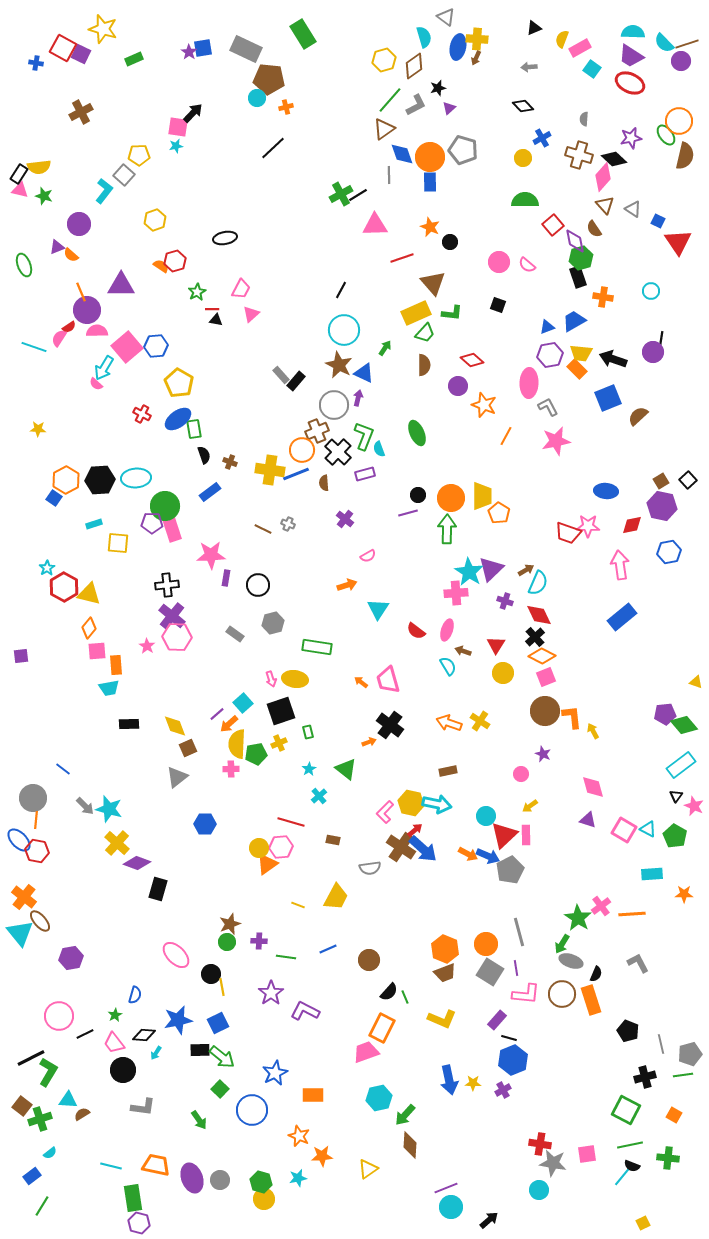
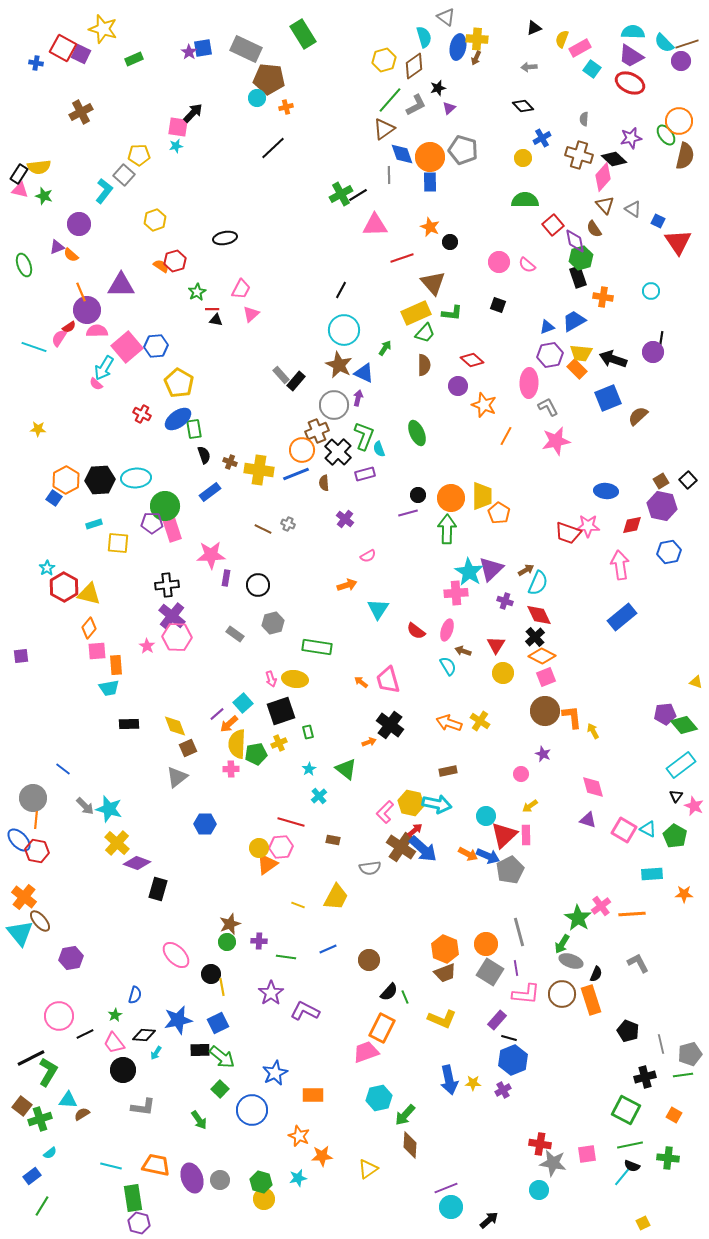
yellow cross at (270, 470): moved 11 px left
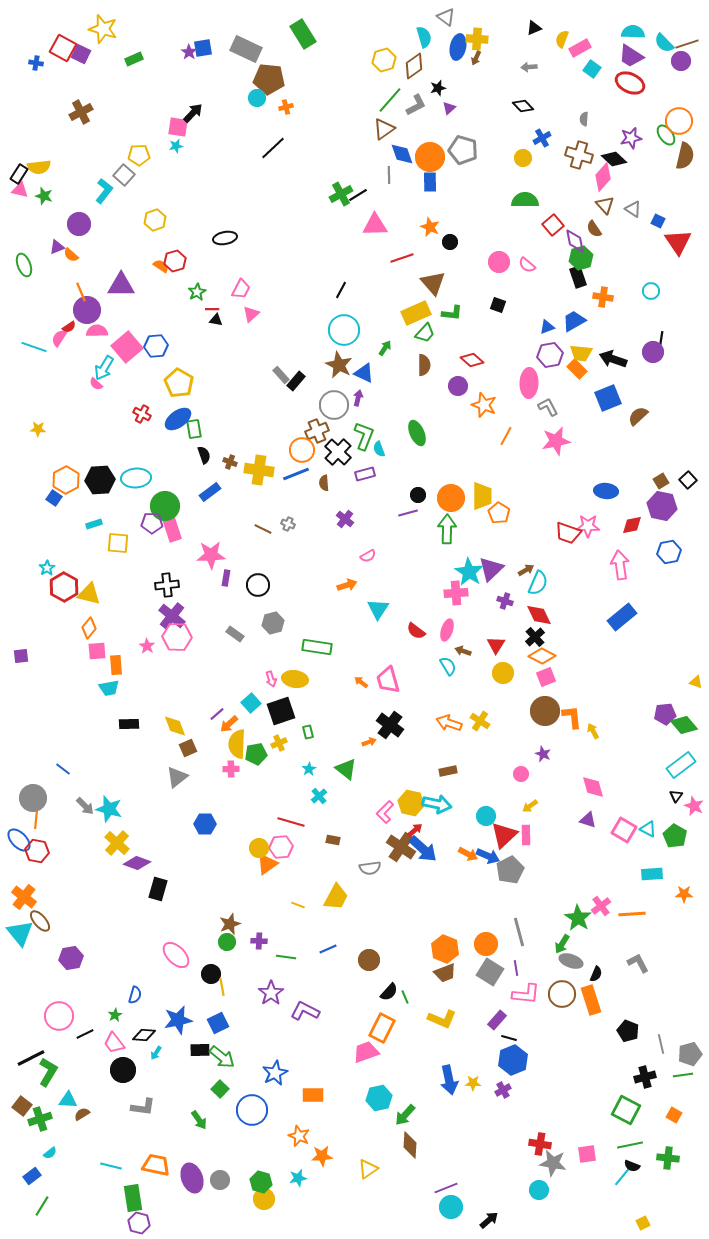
cyan square at (243, 703): moved 8 px right
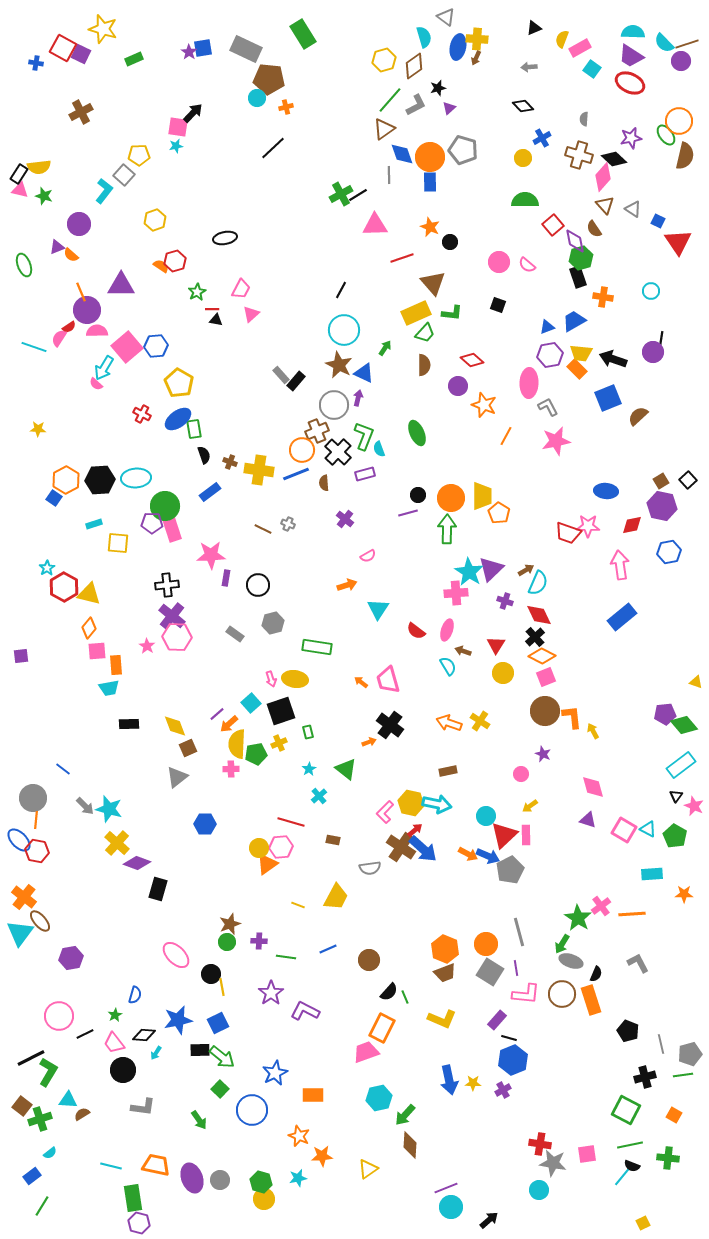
cyan triangle at (20, 933): rotated 16 degrees clockwise
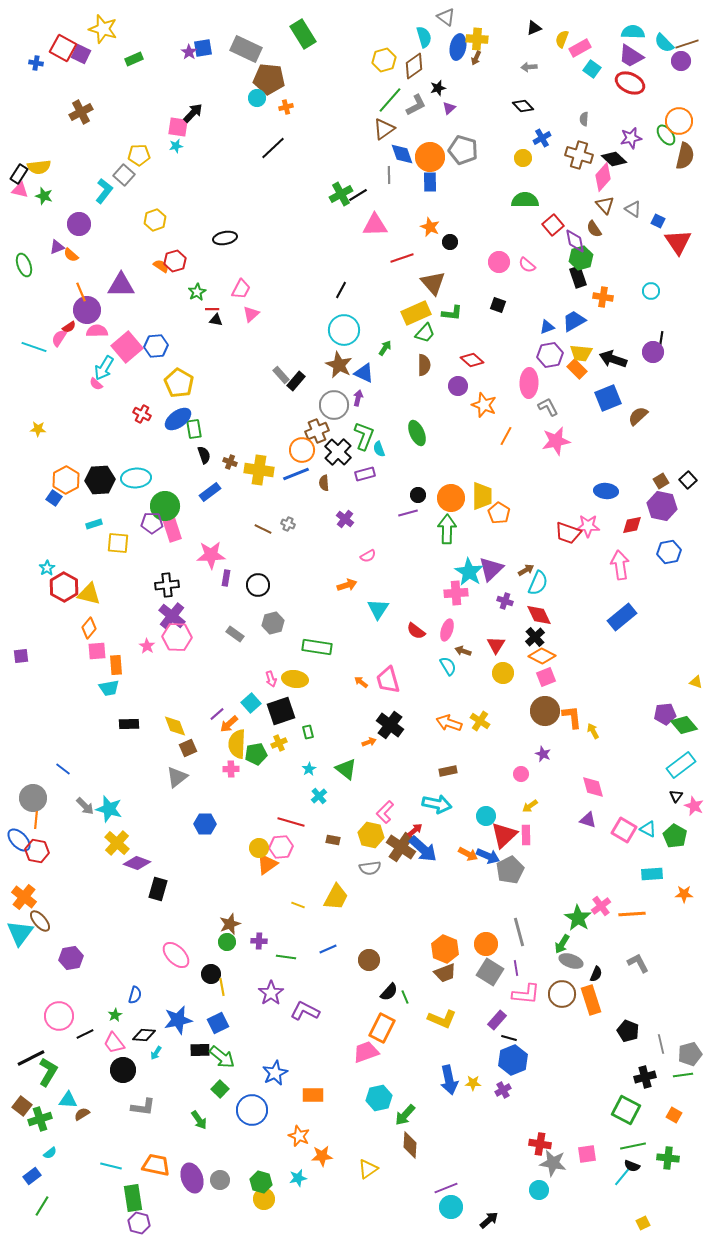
yellow hexagon at (411, 803): moved 40 px left, 32 px down
green line at (630, 1145): moved 3 px right, 1 px down
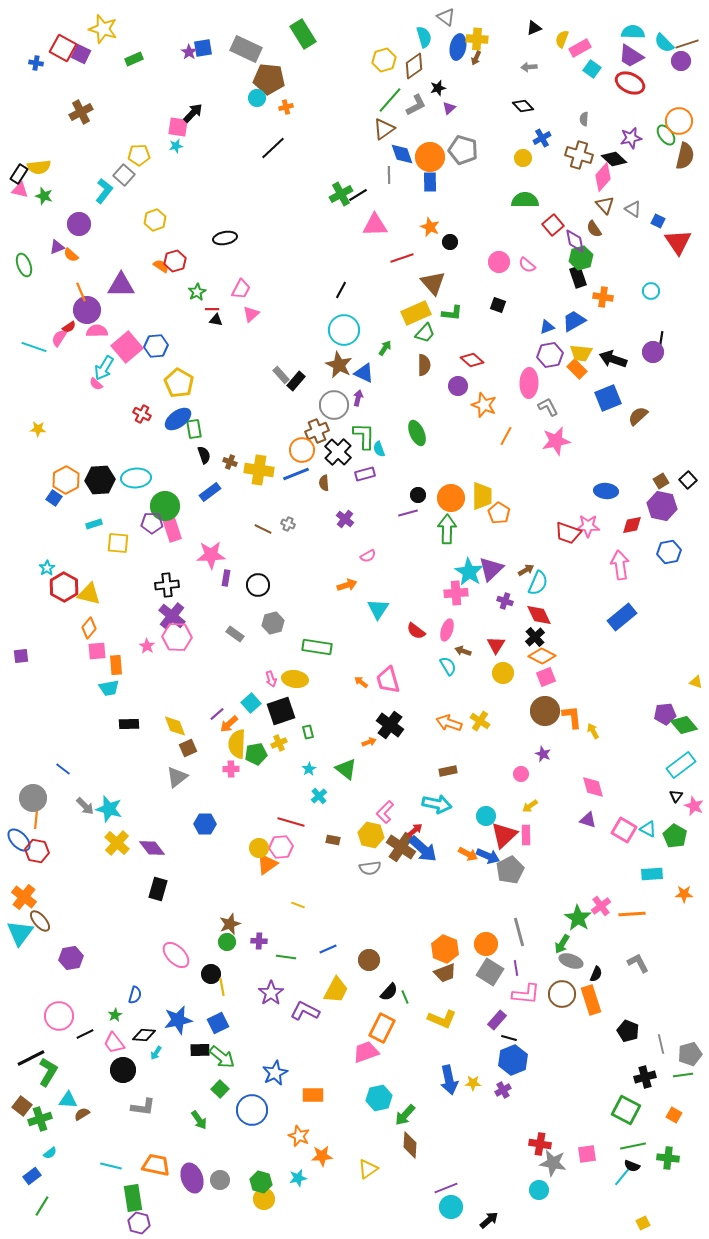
green L-shape at (364, 436): rotated 20 degrees counterclockwise
purple diamond at (137, 863): moved 15 px right, 15 px up; rotated 32 degrees clockwise
yellow trapezoid at (336, 897): moved 93 px down
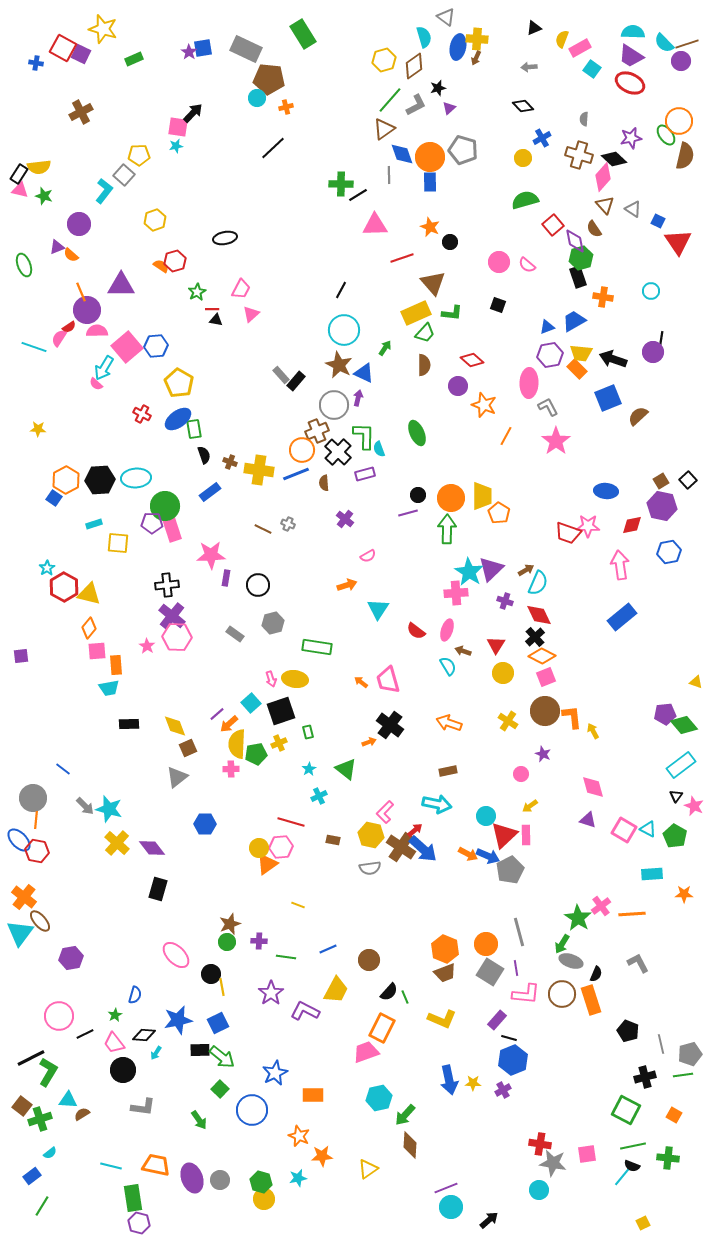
green cross at (341, 194): moved 10 px up; rotated 30 degrees clockwise
green semicircle at (525, 200): rotated 16 degrees counterclockwise
pink star at (556, 441): rotated 24 degrees counterclockwise
yellow cross at (480, 721): moved 28 px right
cyan cross at (319, 796): rotated 14 degrees clockwise
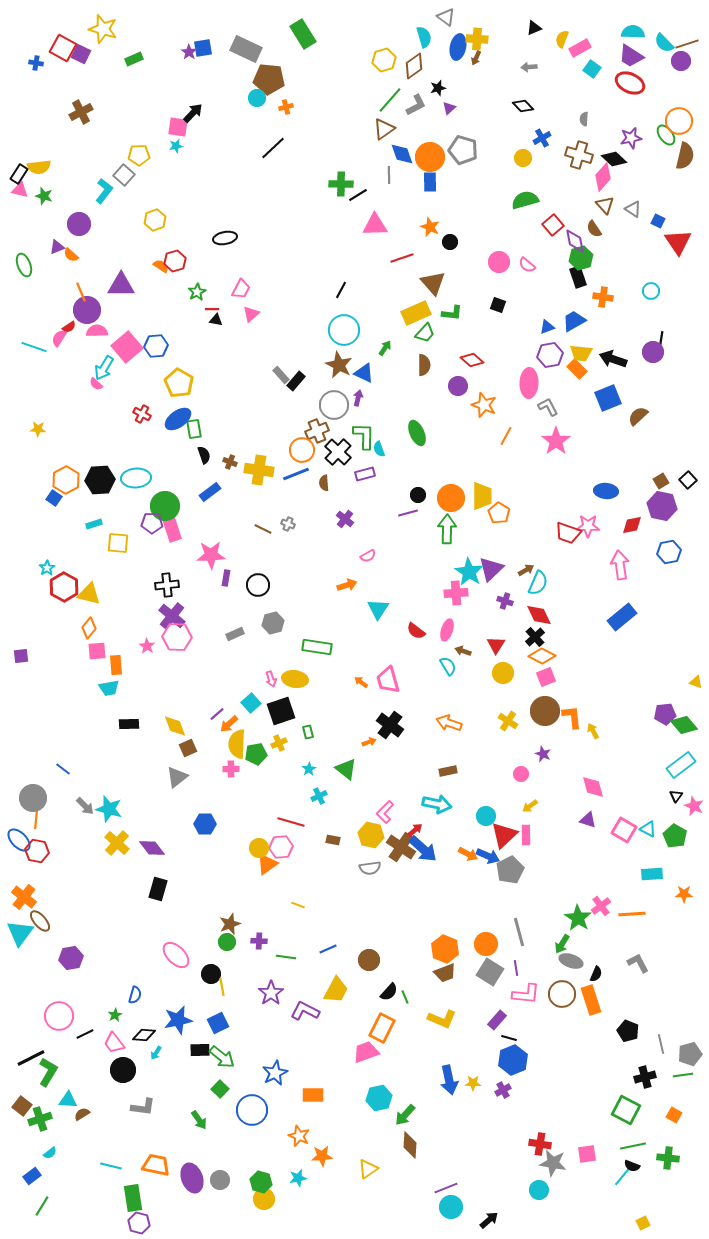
gray rectangle at (235, 634): rotated 60 degrees counterclockwise
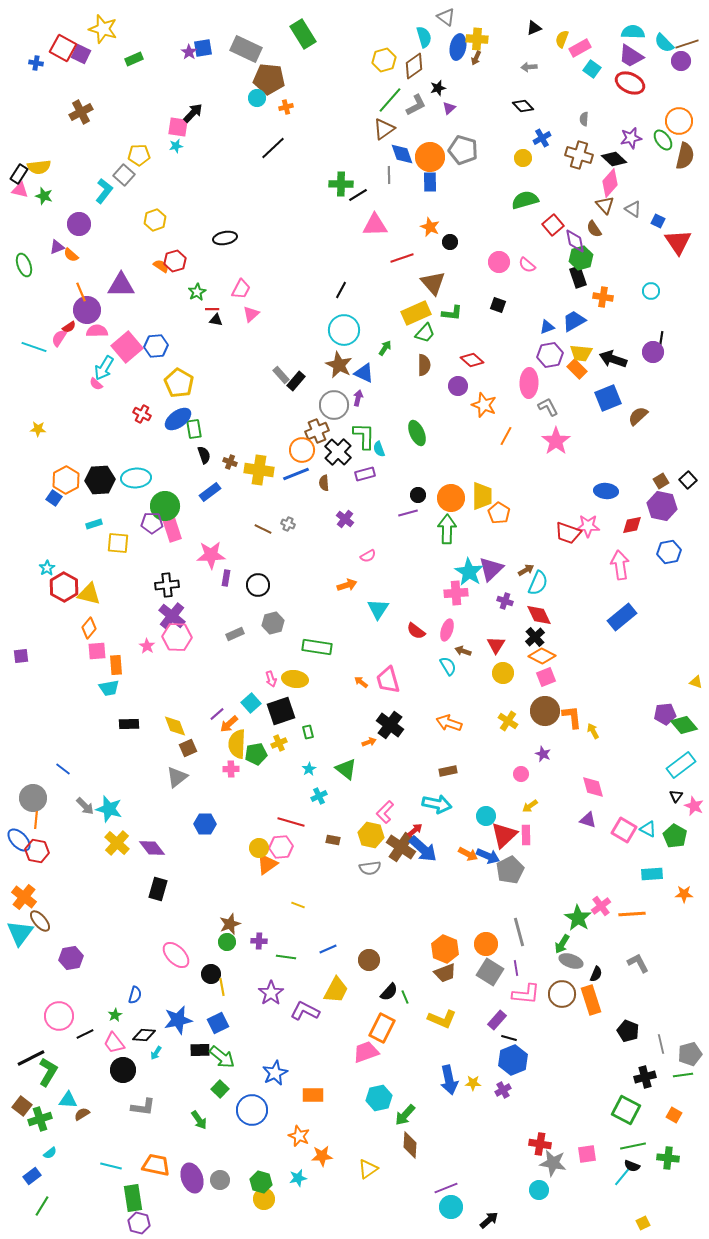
green ellipse at (666, 135): moved 3 px left, 5 px down
pink diamond at (603, 177): moved 7 px right, 6 px down
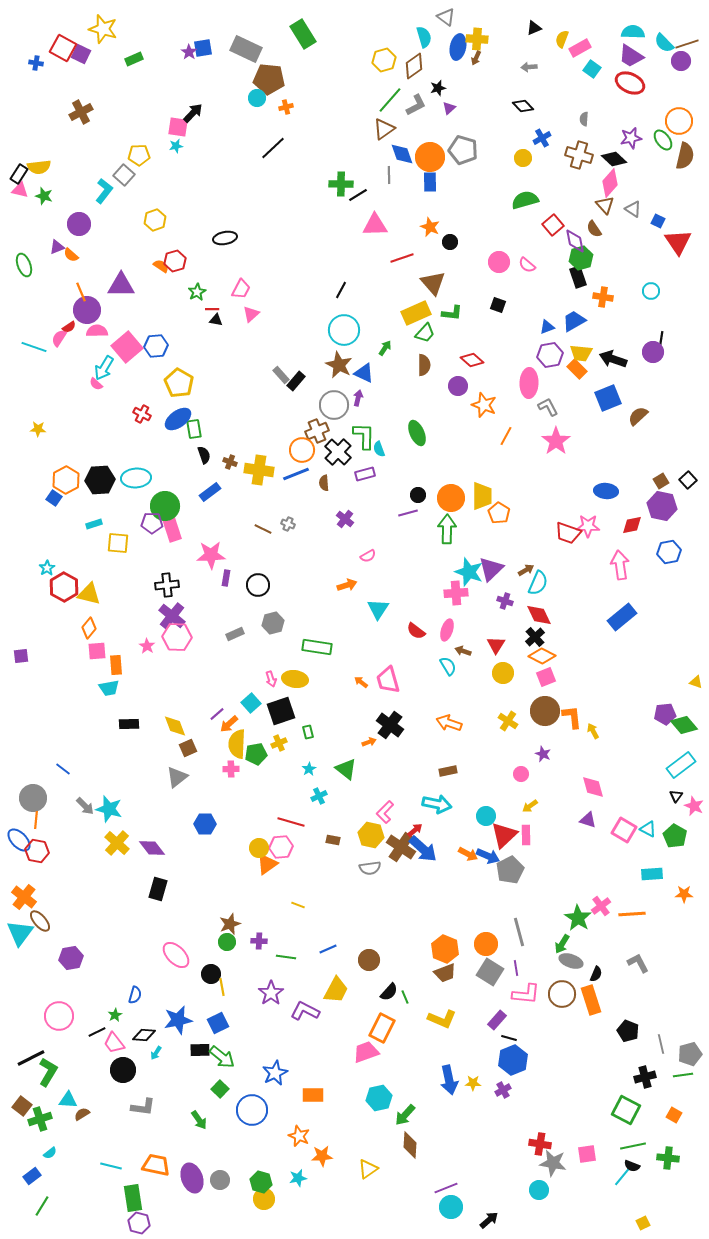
cyan star at (469, 572): rotated 12 degrees counterclockwise
black line at (85, 1034): moved 12 px right, 2 px up
